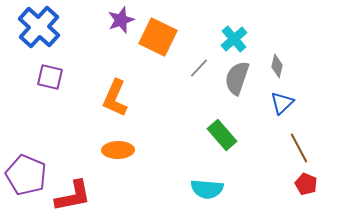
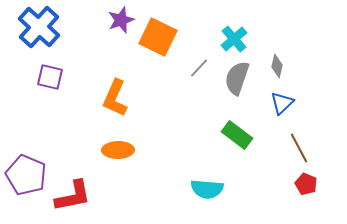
green rectangle: moved 15 px right; rotated 12 degrees counterclockwise
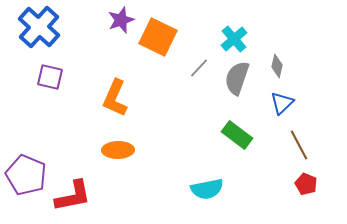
brown line: moved 3 px up
cyan semicircle: rotated 16 degrees counterclockwise
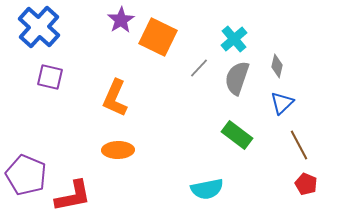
purple star: rotated 12 degrees counterclockwise
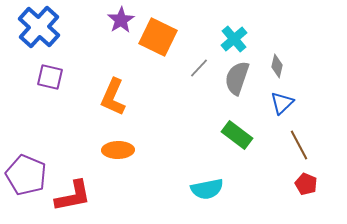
orange L-shape: moved 2 px left, 1 px up
